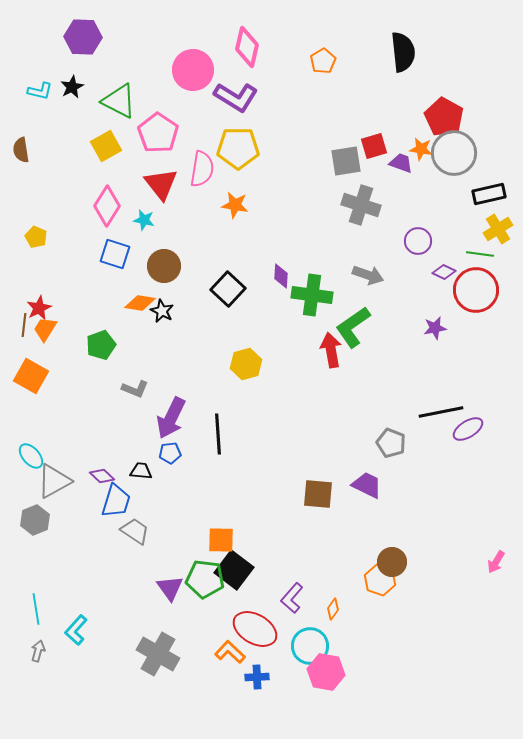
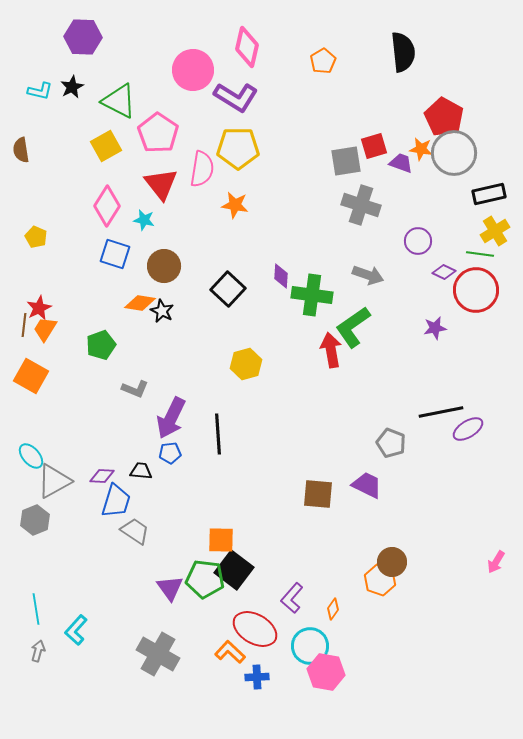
yellow cross at (498, 229): moved 3 px left, 2 px down
purple diamond at (102, 476): rotated 40 degrees counterclockwise
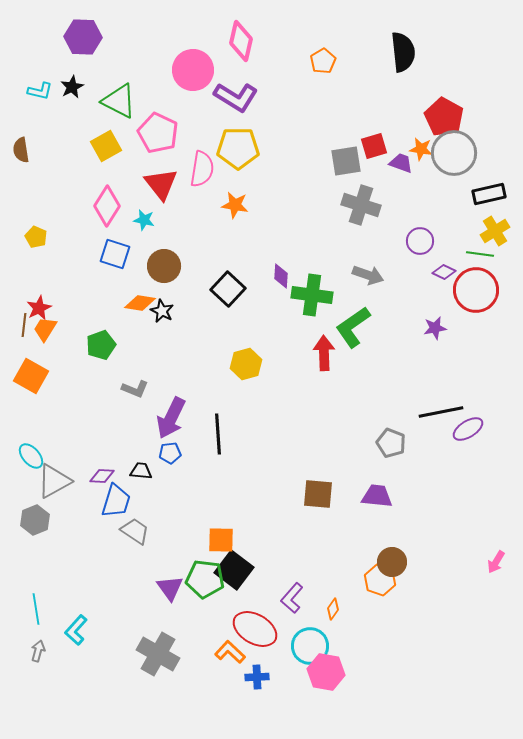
pink diamond at (247, 47): moved 6 px left, 6 px up
pink pentagon at (158, 133): rotated 9 degrees counterclockwise
purple circle at (418, 241): moved 2 px right
red arrow at (331, 350): moved 7 px left, 3 px down; rotated 8 degrees clockwise
purple trapezoid at (367, 485): moved 10 px right, 11 px down; rotated 20 degrees counterclockwise
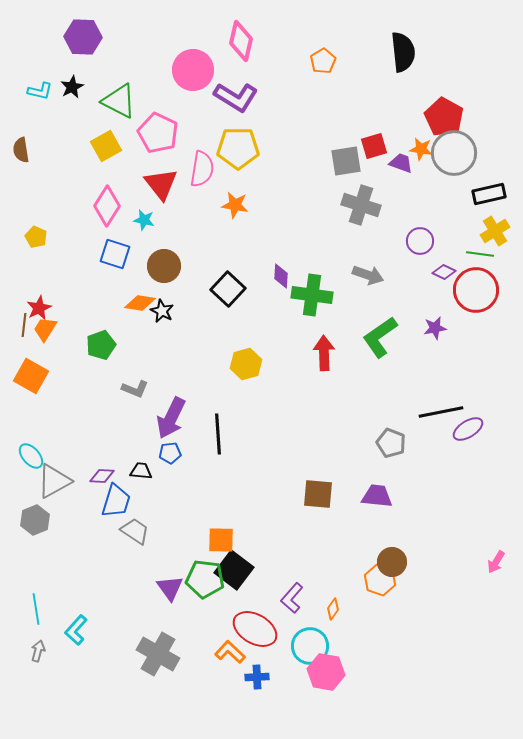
green L-shape at (353, 327): moved 27 px right, 10 px down
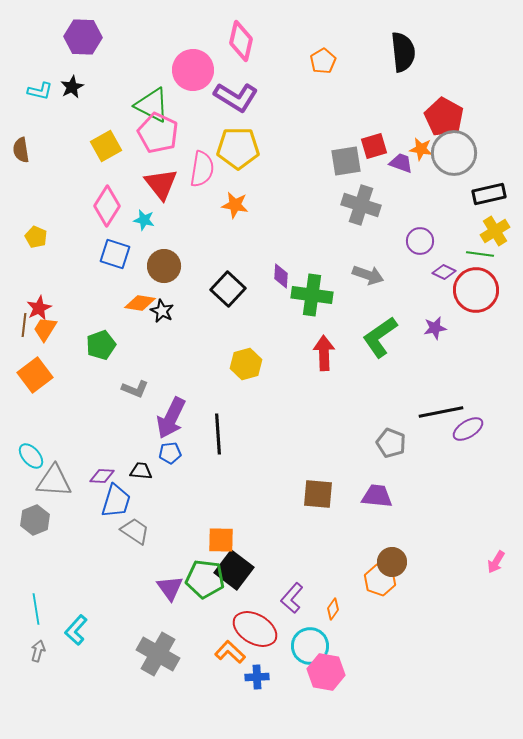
green triangle at (119, 101): moved 33 px right, 4 px down
orange square at (31, 376): moved 4 px right, 1 px up; rotated 24 degrees clockwise
gray triangle at (54, 481): rotated 33 degrees clockwise
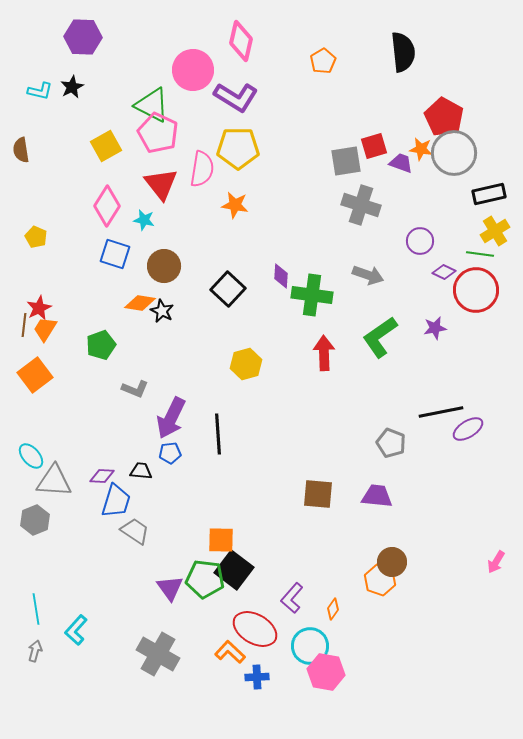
gray arrow at (38, 651): moved 3 px left
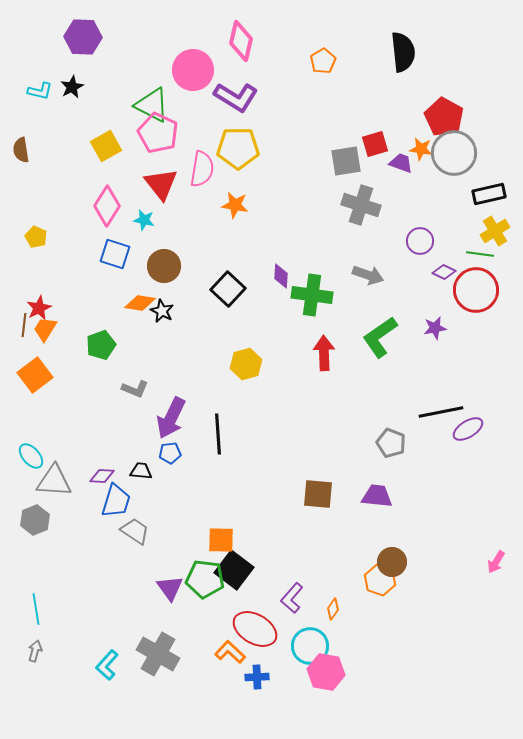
red square at (374, 146): moved 1 px right, 2 px up
cyan L-shape at (76, 630): moved 31 px right, 35 px down
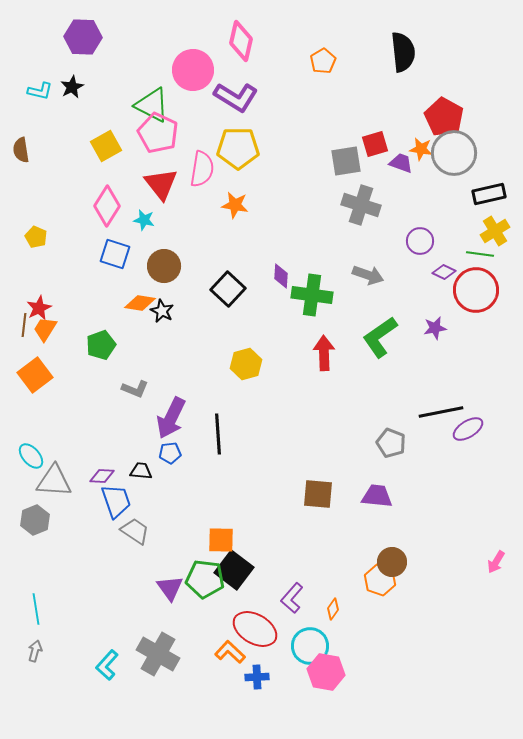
blue trapezoid at (116, 501): rotated 36 degrees counterclockwise
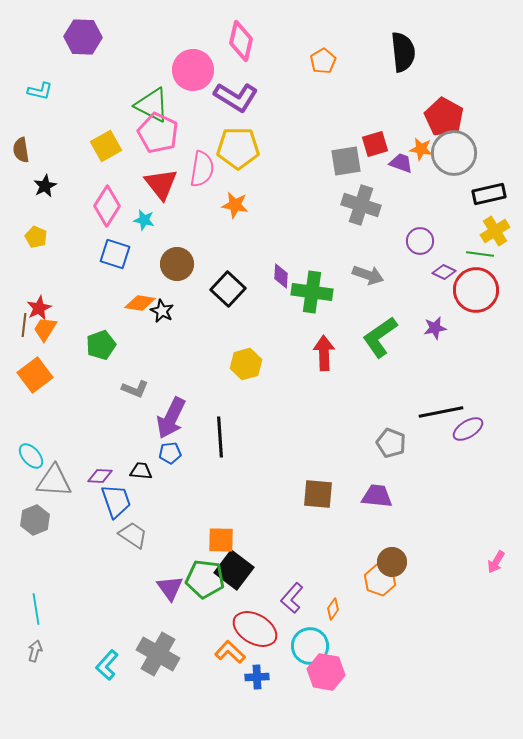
black star at (72, 87): moved 27 px left, 99 px down
brown circle at (164, 266): moved 13 px right, 2 px up
green cross at (312, 295): moved 3 px up
black line at (218, 434): moved 2 px right, 3 px down
purple diamond at (102, 476): moved 2 px left
gray trapezoid at (135, 531): moved 2 px left, 4 px down
